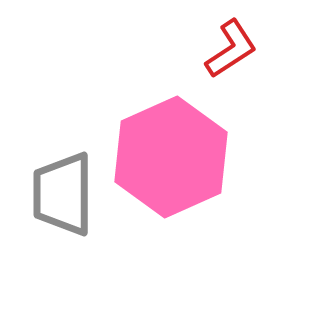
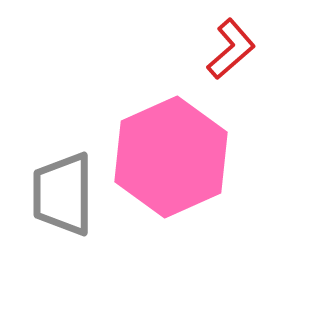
red L-shape: rotated 8 degrees counterclockwise
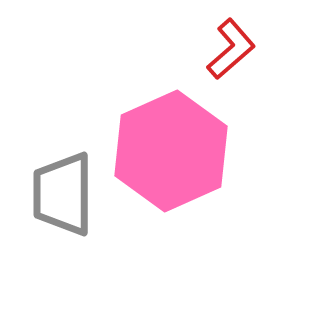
pink hexagon: moved 6 px up
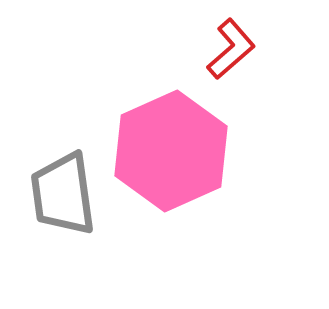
gray trapezoid: rotated 8 degrees counterclockwise
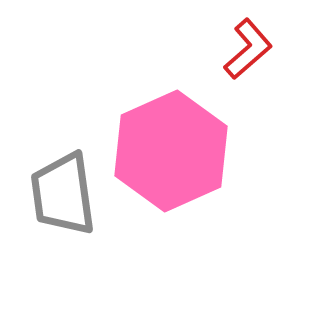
red L-shape: moved 17 px right
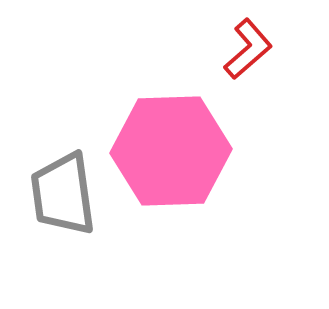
pink hexagon: rotated 22 degrees clockwise
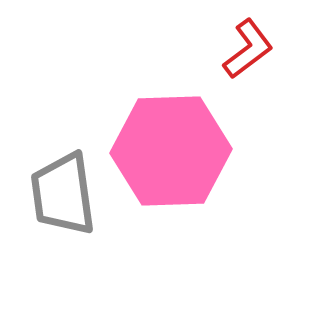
red L-shape: rotated 4 degrees clockwise
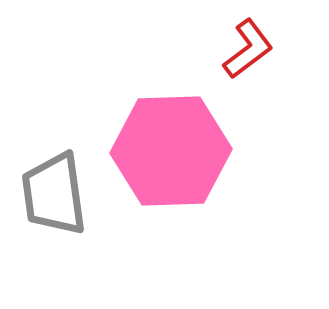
gray trapezoid: moved 9 px left
